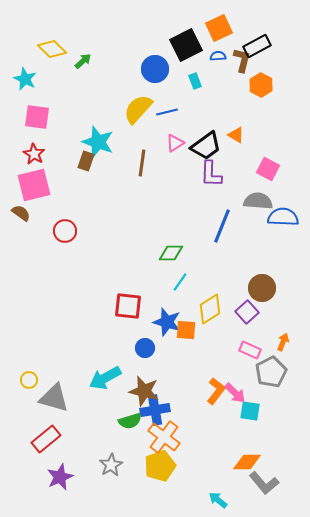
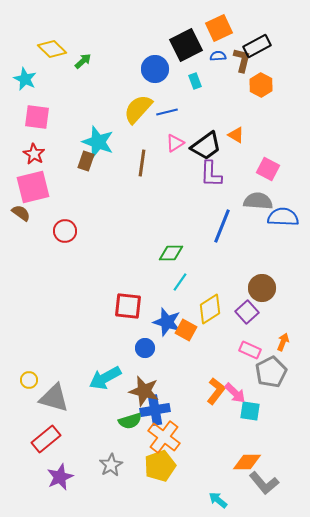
pink square at (34, 185): moved 1 px left, 2 px down
orange square at (186, 330): rotated 25 degrees clockwise
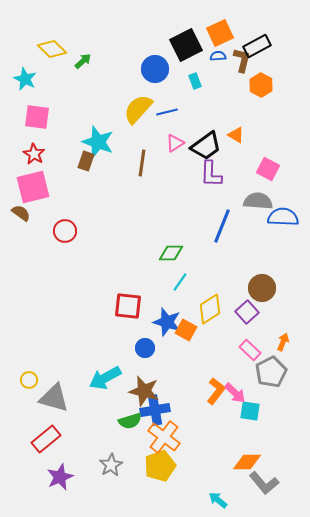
orange square at (219, 28): moved 1 px right, 5 px down
pink rectangle at (250, 350): rotated 20 degrees clockwise
